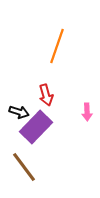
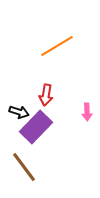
orange line: rotated 40 degrees clockwise
red arrow: rotated 25 degrees clockwise
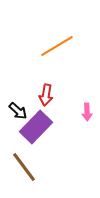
black arrow: moved 1 px left, 1 px up; rotated 24 degrees clockwise
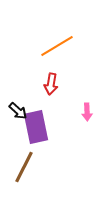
red arrow: moved 5 px right, 11 px up
purple rectangle: rotated 56 degrees counterclockwise
brown line: rotated 64 degrees clockwise
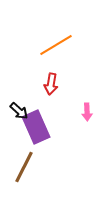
orange line: moved 1 px left, 1 px up
black arrow: moved 1 px right
purple rectangle: rotated 12 degrees counterclockwise
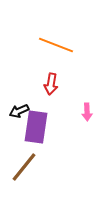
orange line: rotated 52 degrees clockwise
black arrow: rotated 114 degrees clockwise
purple rectangle: rotated 32 degrees clockwise
brown line: rotated 12 degrees clockwise
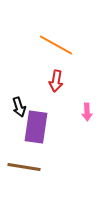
orange line: rotated 8 degrees clockwise
red arrow: moved 5 px right, 3 px up
black arrow: moved 4 px up; rotated 84 degrees counterclockwise
brown line: rotated 60 degrees clockwise
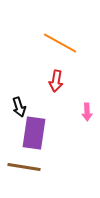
orange line: moved 4 px right, 2 px up
purple rectangle: moved 2 px left, 6 px down
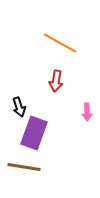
purple rectangle: rotated 12 degrees clockwise
